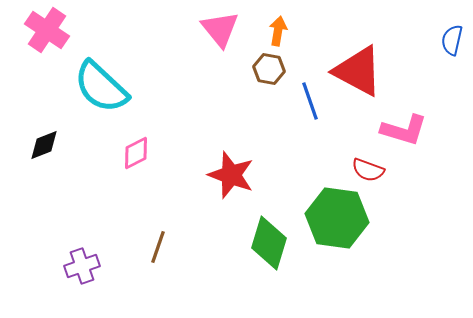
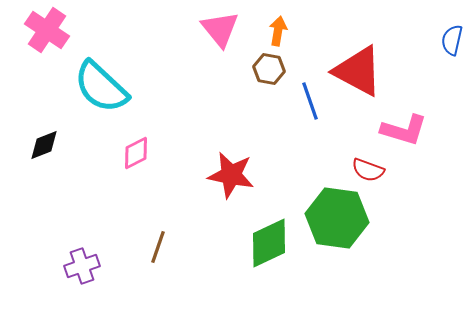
red star: rotated 9 degrees counterclockwise
green diamond: rotated 48 degrees clockwise
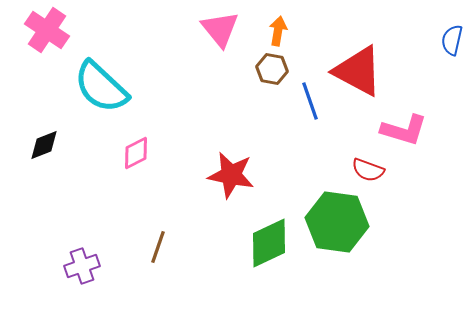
brown hexagon: moved 3 px right
green hexagon: moved 4 px down
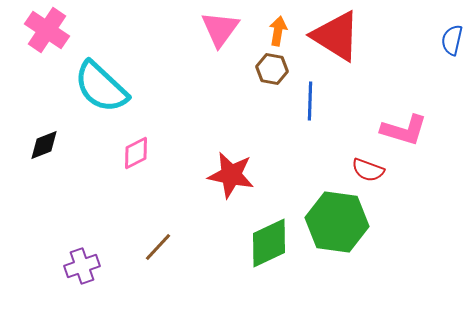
pink triangle: rotated 15 degrees clockwise
red triangle: moved 22 px left, 35 px up; rotated 4 degrees clockwise
blue line: rotated 21 degrees clockwise
brown line: rotated 24 degrees clockwise
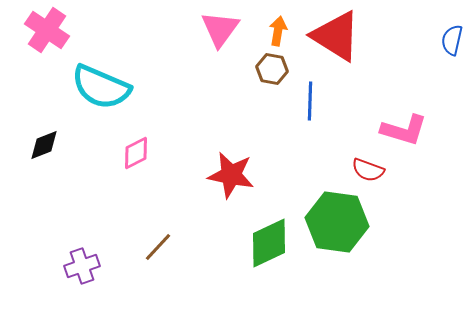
cyan semicircle: rotated 20 degrees counterclockwise
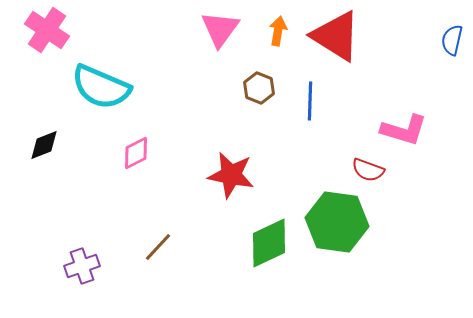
brown hexagon: moved 13 px left, 19 px down; rotated 12 degrees clockwise
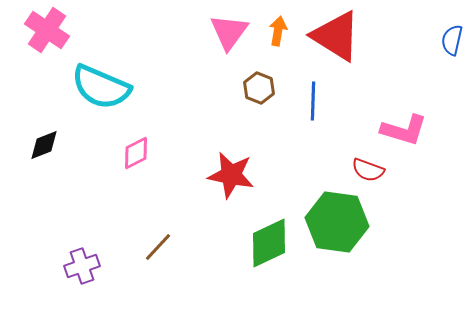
pink triangle: moved 9 px right, 3 px down
blue line: moved 3 px right
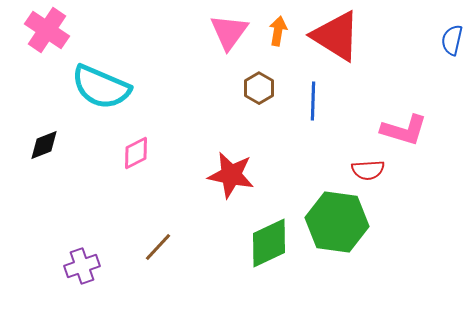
brown hexagon: rotated 8 degrees clockwise
red semicircle: rotated 24 degrees counterclockwise
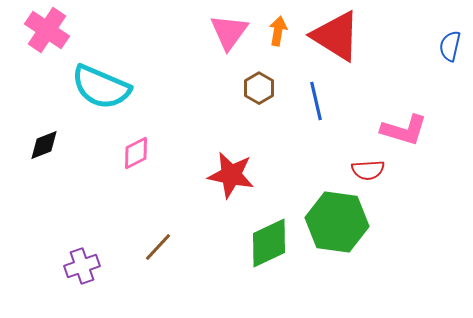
blue semicircle: moved 2 px left, 6 px down
blue line: moved 3 px right; rotated 15 degrees counterclockwise
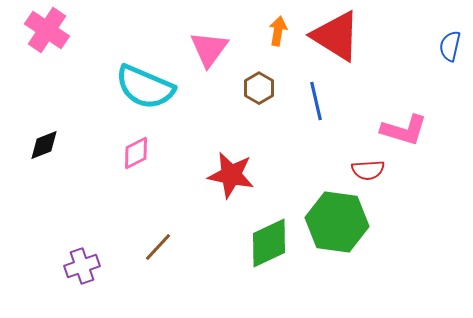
pink triangle: moved 20 px left, 17 px down
cyan semicircle: moved 44 px right
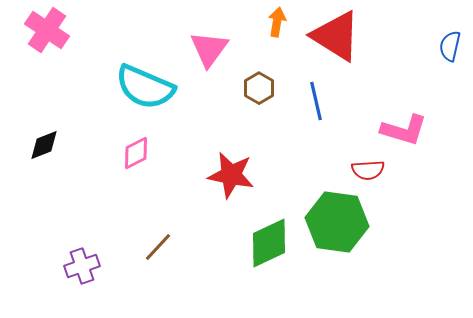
orange arrow: moved 1 px left, 9 px up
